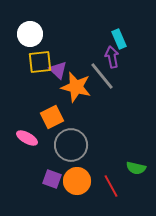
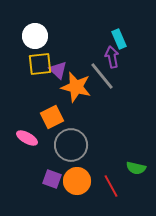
white circle: moved 5 px right, 2 px down
yellow square: moved 2 px down
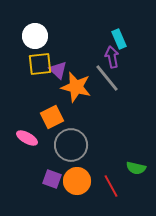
gray line: moved 5 px right, 2 px down
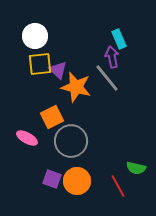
gray circle: moved 4 px up
red line: moved 7 px right
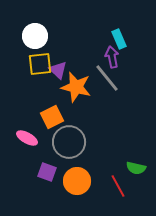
gray circle: moved 2 px left, 1 px down
purple square: moved 5 px left, 7 px up
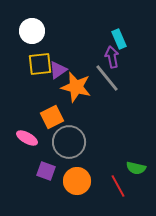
white circle: moved 3 px left, 5 px up
purple triangle: rotated 42 degrees clockwise
purple square: moved 1 px left, 1 px up
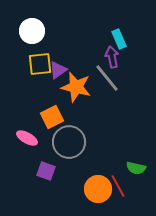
orange circle: moved 21 px right, 8 px down
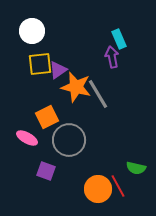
gray line: moved 9 px left, 16 px down; rotated 8 degrees clockwise
orange square: moved 5 px left
gray circle: moved 2 px up
